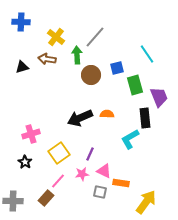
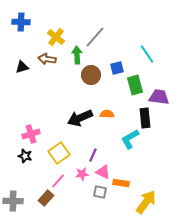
purple trapezoid: rotated 60 degrees counterclockwise
purple line: moved 3 px right, 1 px down
black star: moved 6 px up; rotated 16 degrees counterclockwise
pink triangle: moved 1 px left, 1 px down
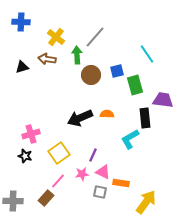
blue square: moved 3 px down
purple trapezoid: moved 4 px right, 3 px down
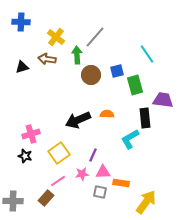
black arrow: moved 2 px left, 2 px down
pink triangle: rotated 28 degrees counterclockwise
pink line: rotated 14 degrees clockwise
